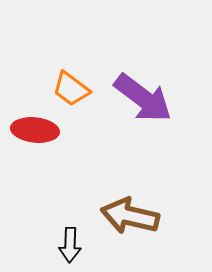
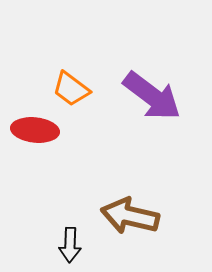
purple arrow: moved 9 px right, 2 px up
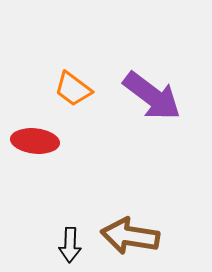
orange trapezoid: moved 2 px right
red ellipse: moved 11 px down
brown arrow: moved 20 px down; rotated 4 degrees counterclockwise
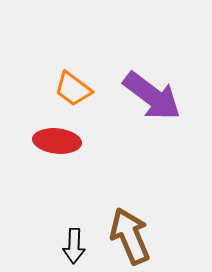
red ellipse: moved 22 px right
brown arrow: rotated 58 degrees clockwise
black arrow: moved 4 px right, 1 px down
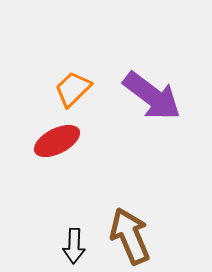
orange trapezoid: rotated 99 degrees clockwise
red ellipse: rotated 33 degrees counterclockwise
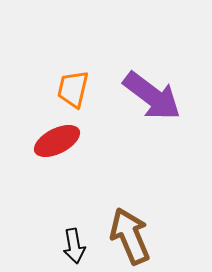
orange trapezoid: rotated 33 degrees counterclockwise
black arrow: rotated 12 degrees counterclockwise
